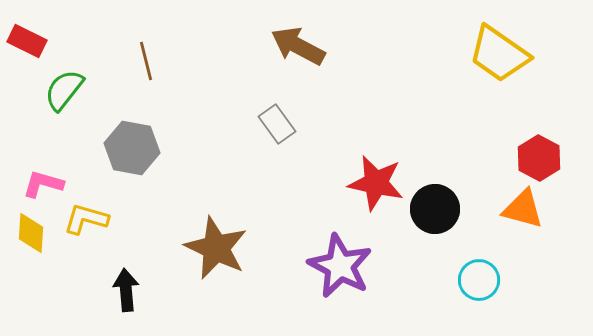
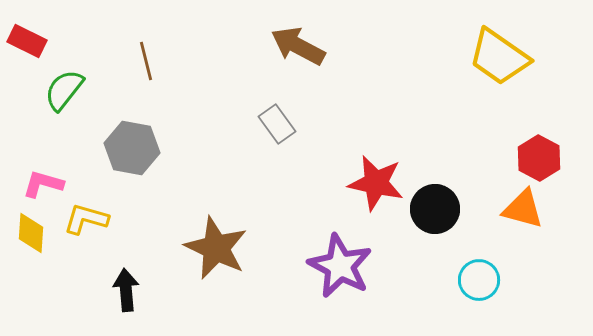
yellow trapezoid: moved 3 px down
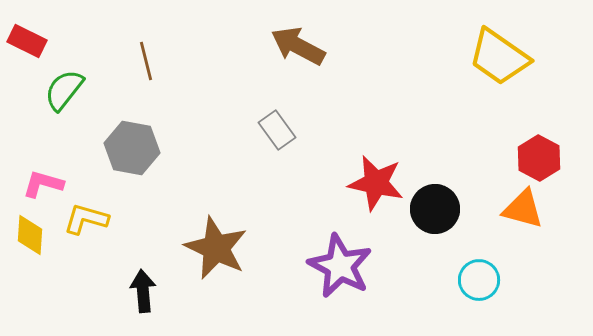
gray rectangle: moved 6 px down
yellow diamond: moved 1 px left, 2 px down
black arrow: moved 17 px right, 1 px down
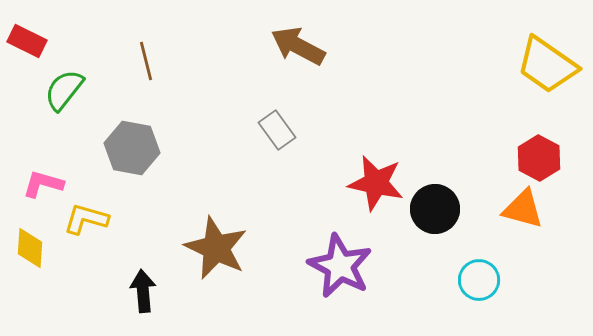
yellow trapezoid: moved 48 px right, 8 px down
yellow diamond: moved 13 px down
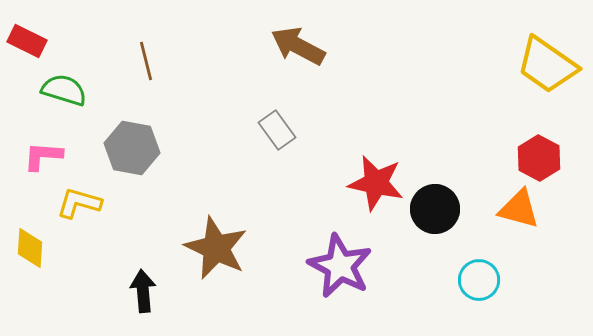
green semicircle: rotated 69 degrees clockwise
pink L-shape: moved 28 px up; rotated 12 degrees counterclockwise
orange triangle: moved 4 px left
yellow L-shape: moved 7 px left, 16 px up
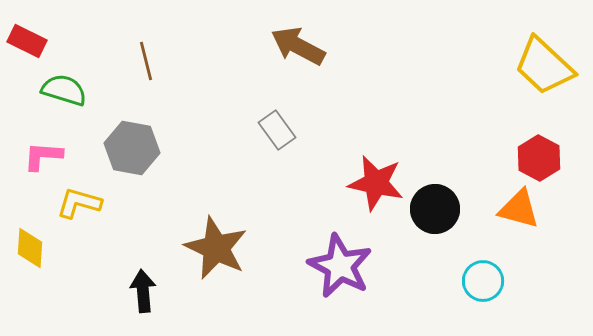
yellow trapezoid: moved 3 px left, 1 px down; rotated 8 degrees clockwise
cyan circle: moved 4 px right, 1 px down
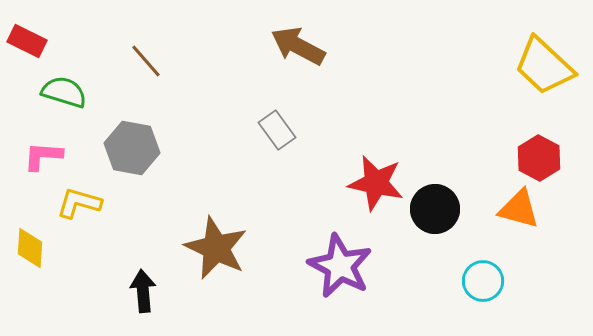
brown line: rotated 27 degrees counterclockwise
green semicircle: moved 2 px down
